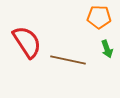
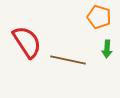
orange pentagon: rotated 15 degrees clockwise
green arrow: rotated 24 degrees clockwise
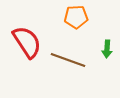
orange pentagon: moved 23 px left; rotated 20 degrees counterclockwise
brown line: rotated 8 degrees clockwise
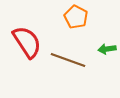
orange pentagon: rotated 30 degrees clockwise
green arrow: rotated 78 degrees clockwise
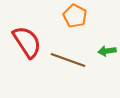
orange pentagon: moved 1 px left, 1 px up
green arrow: moved 2 px down
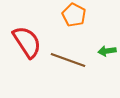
orange pentagon: moved 1 px left, 1 px up
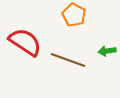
red semicircle: moved 2 px left; rotated 24 degrees counterclockwise
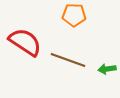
orange pentagon: rotated 25 degrees counterclockwise
green arrow: moved 18 px down
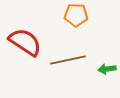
orange pentagon: moved 2 px right
brown line: rotated 32 degrees counterclockwise
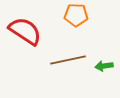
red semicircle: moved 11 px up
green arrow: moved 3 px left, 3 px up
